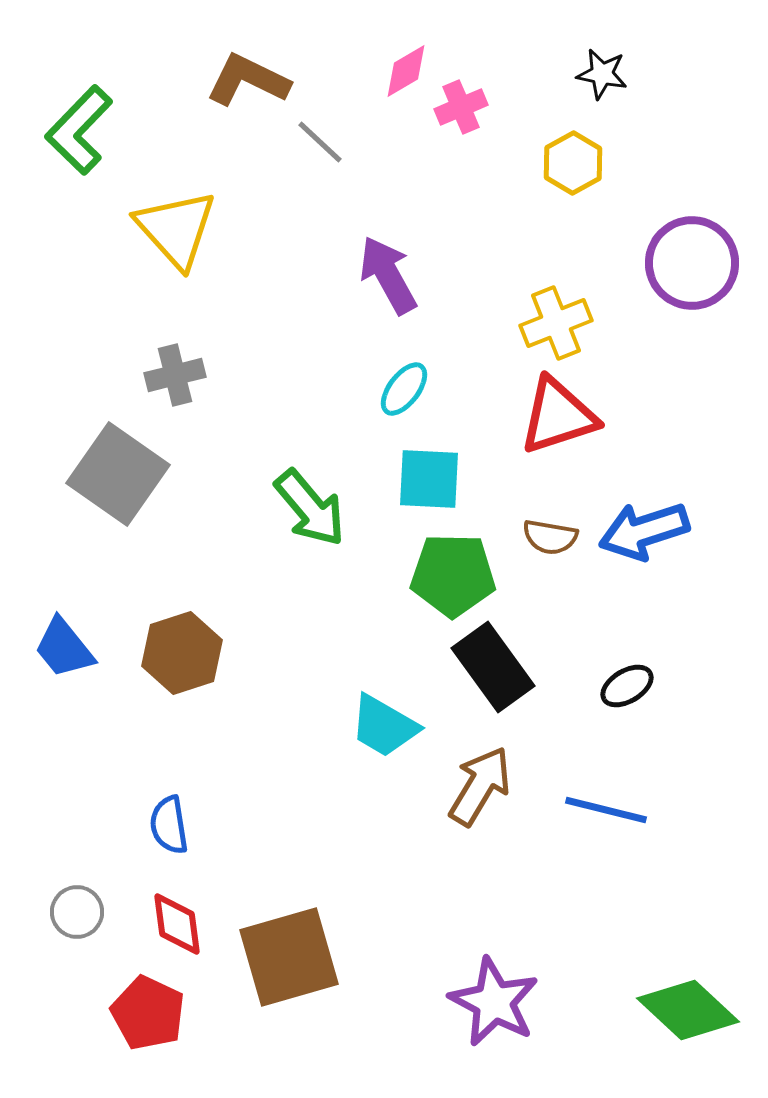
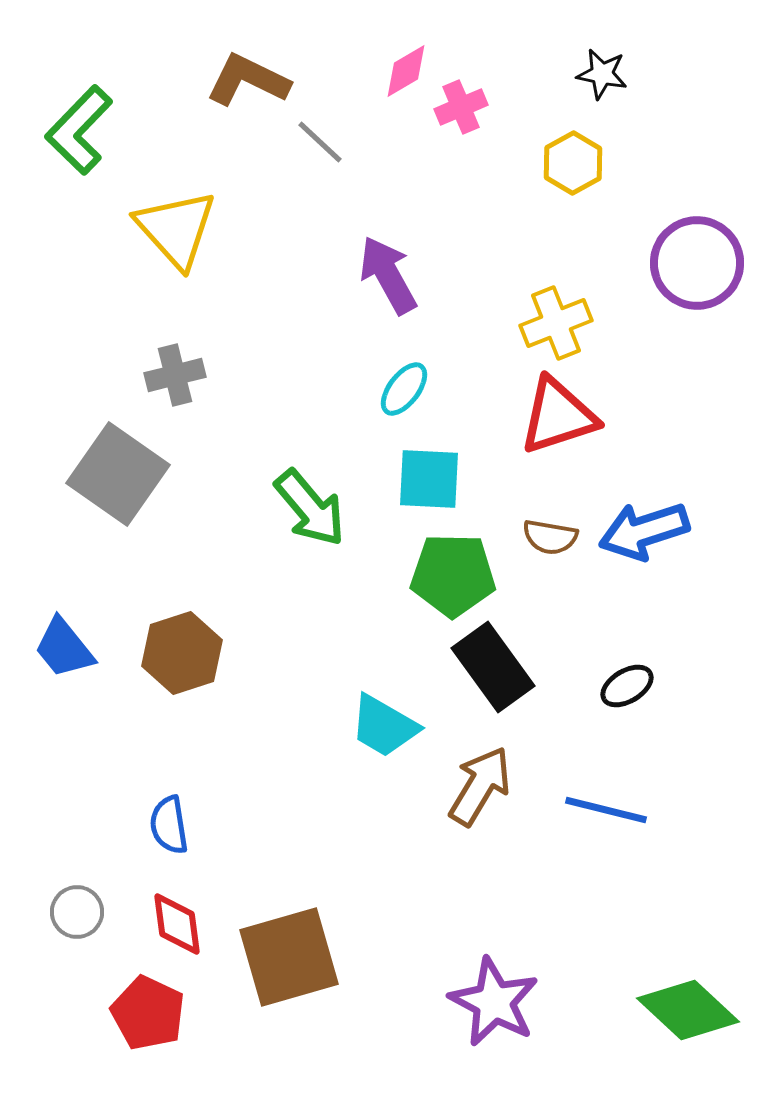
purple circle: moved 5 px right
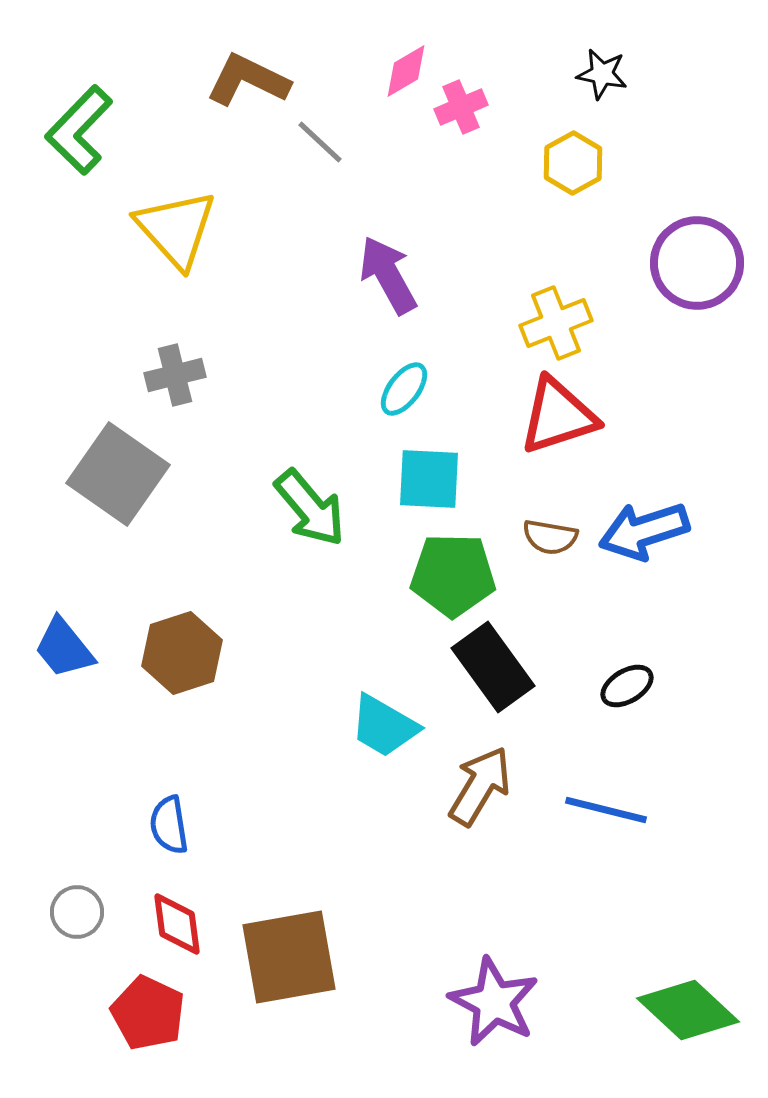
brown square: rotated 6 degrees clockwise
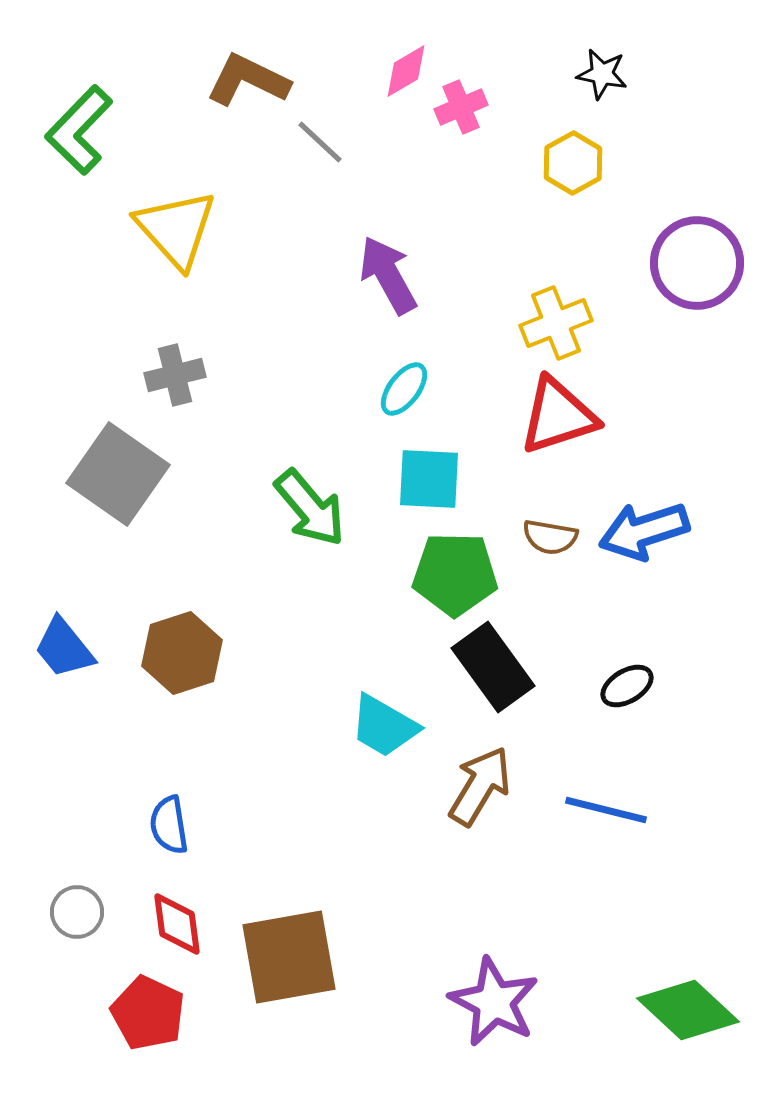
green pentagon: moved 2 px right, 1 px up
